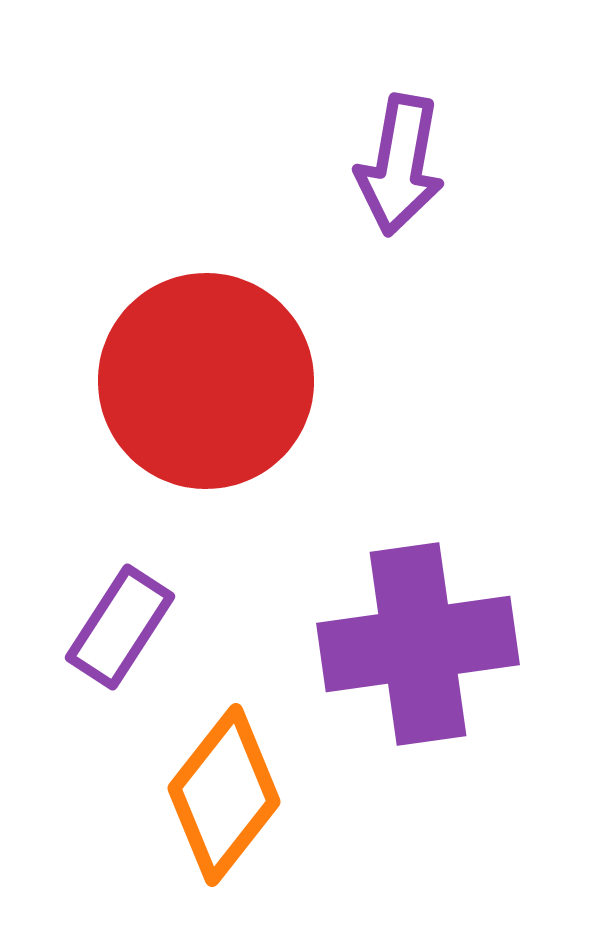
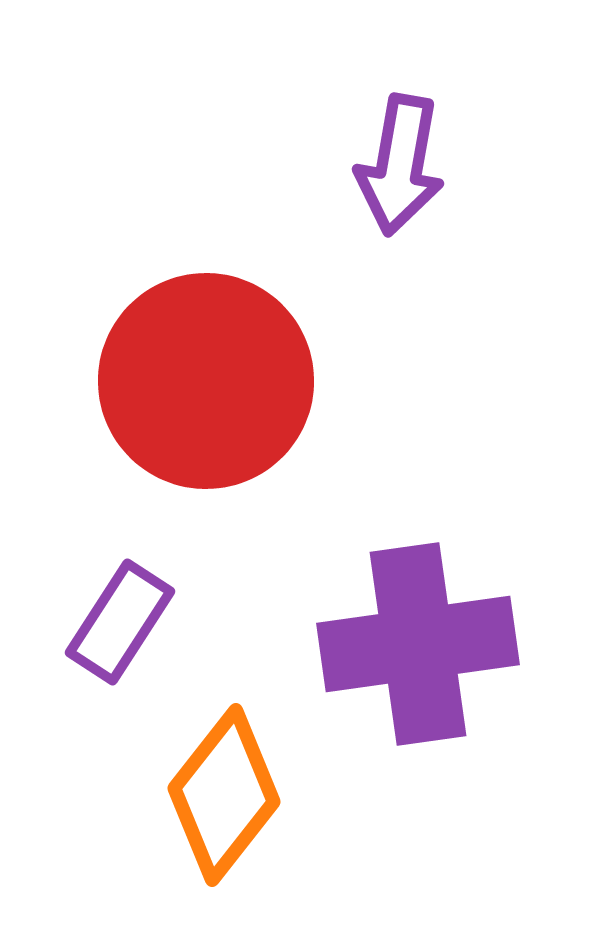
purple rectangle: moved 5 px up
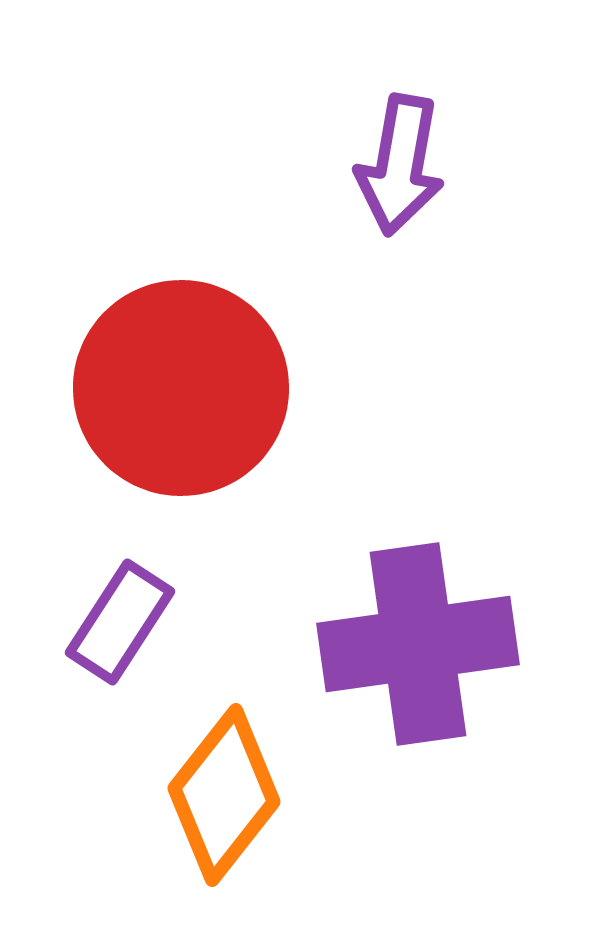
red circle: moved 25 px left, 7 px down
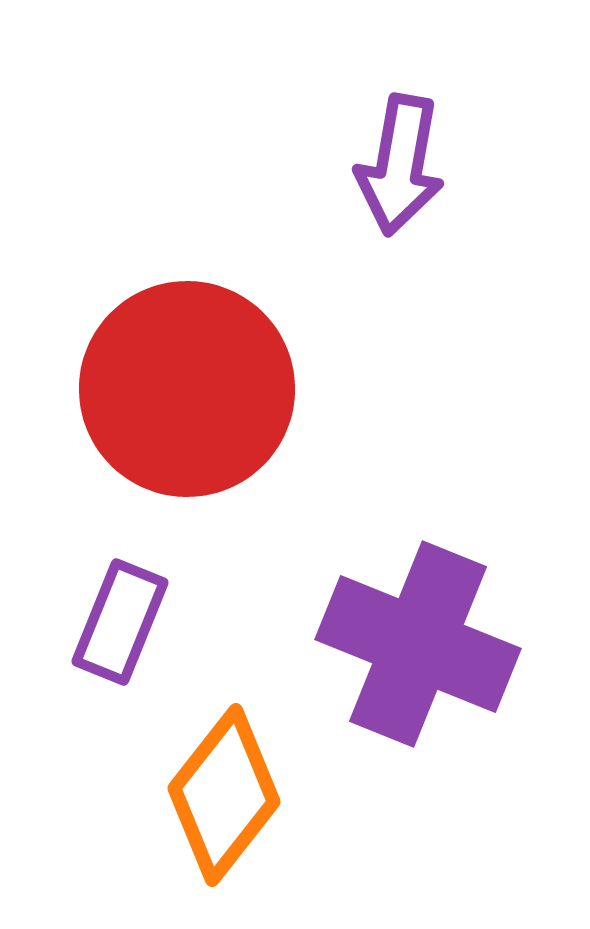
red circle: moved 6 px right, 1 px down
purple rectangle: rotated 11 degrees counterclockwise
purple cross: rotated 30 degrees clockwise
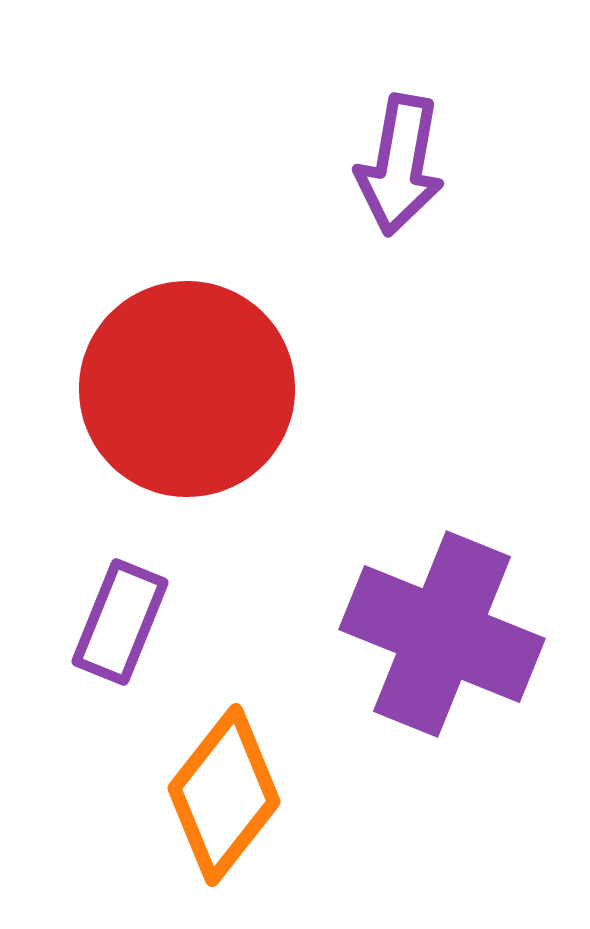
purple cross: moved 24 px right, 10 px up
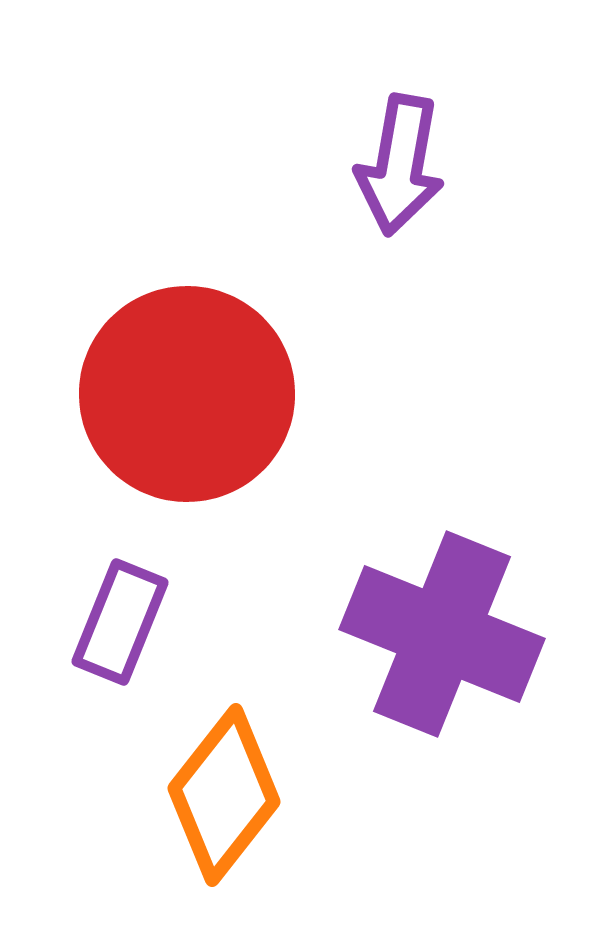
red circle: moved 5 px down
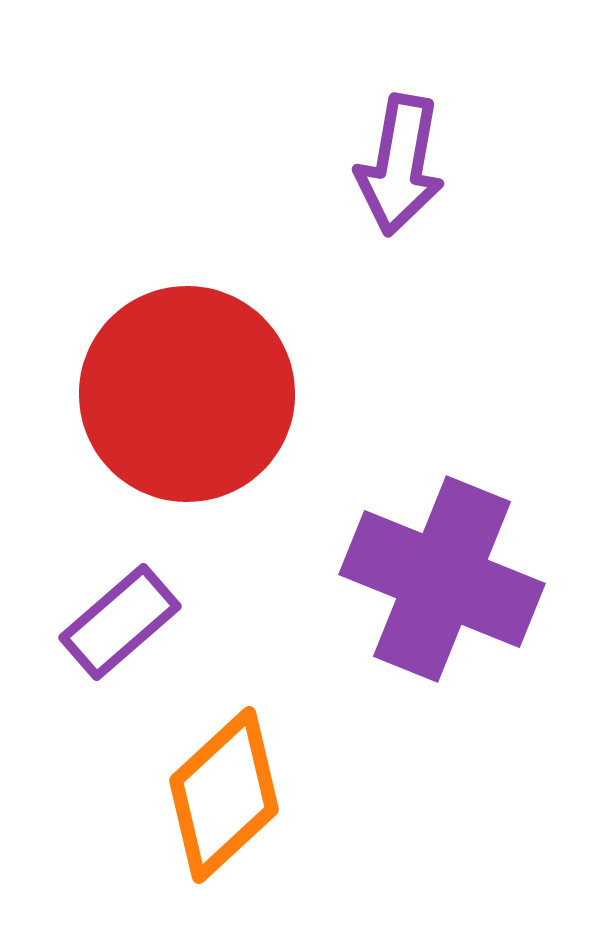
purple rectangle: rotated 27 degrees clockwise
purple cross: moved 55 px up
orange diamond: rotated 9 degrees clockwise
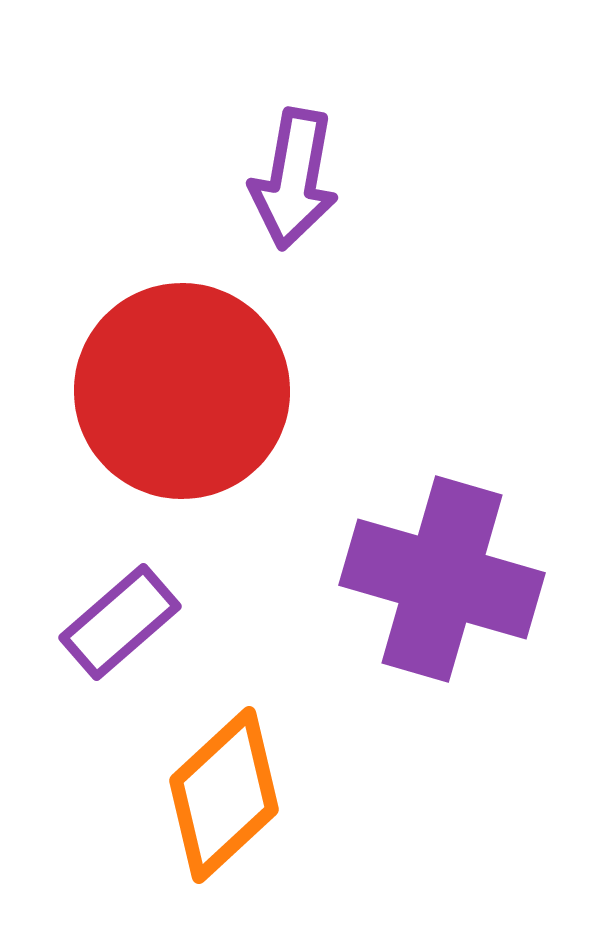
purple arrow: moved 106 px left, 14 px down
red circle: moved 5 px left, 3 px up
purple cross: rotated 6 degrees counterclockwise
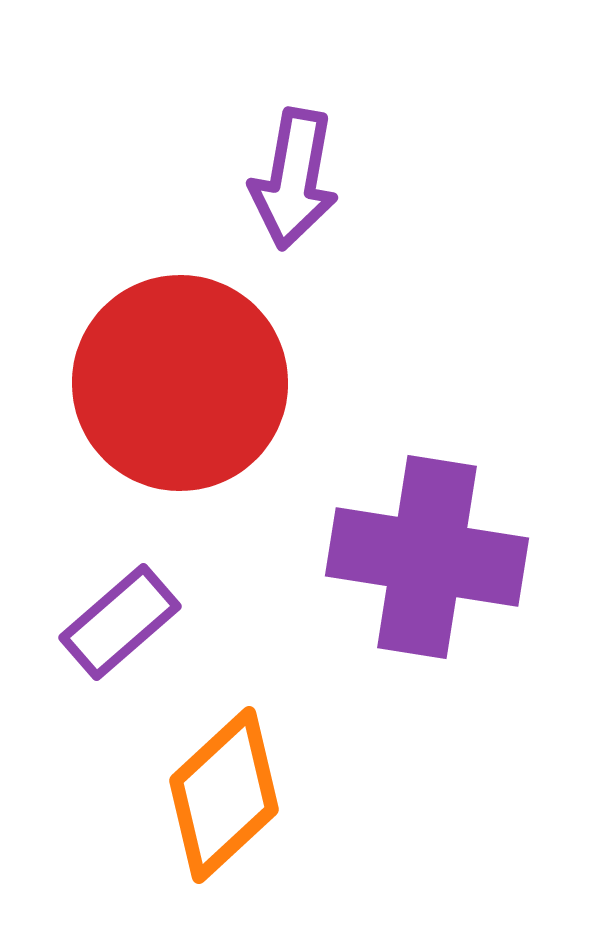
red circle: moved 2 px left, 8 px up
purple cross: moved 15 px left, 22 px up; rotated 7 degrees counterclockwise
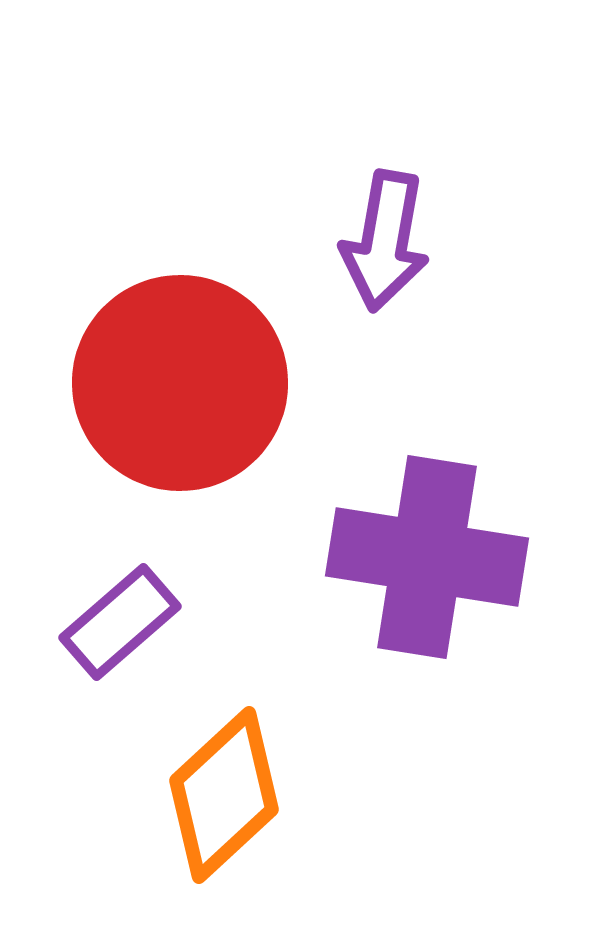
purple arrow: moved 91 px right, 62 px down
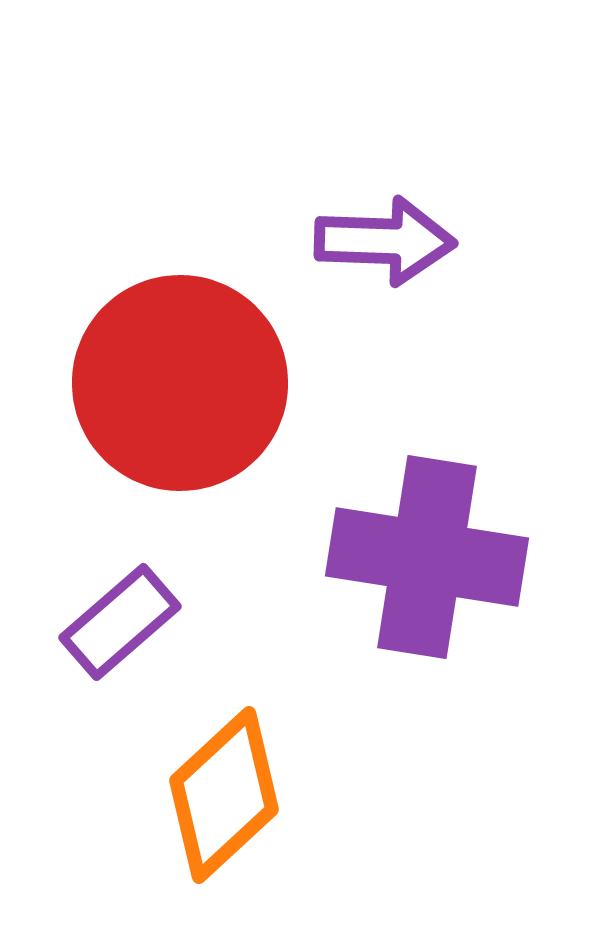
purple arrow: rotated 98 degrees counterclockwise
